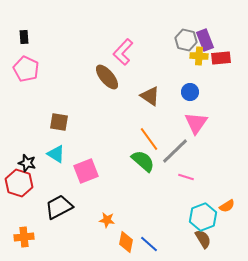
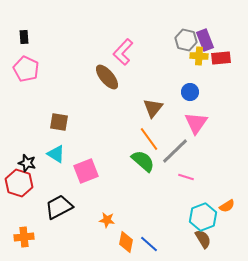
brown triangle: moved 3 px right, 12 px down; rotated 35 degrees clockwise
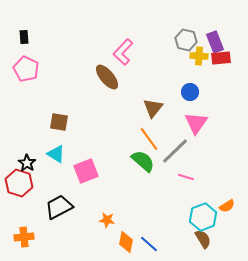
purple rectangle: moved 10 px right, 2 px down
black star: rotated 18 degrees clockwise
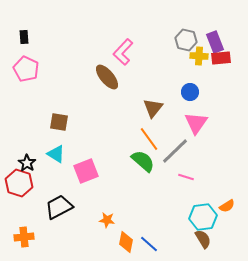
cyan hexagon: rotated 12 degrees clockwise
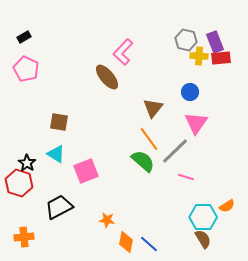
black rectangle: rotated 64 degrees clockwise
cyan hexagon: rotated 8 degrees clockwise
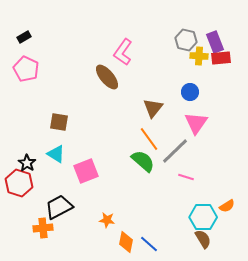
pink L-shape: rotated 8 degrees counterclockwise
orange cross: moved 19 px right, 9 px up
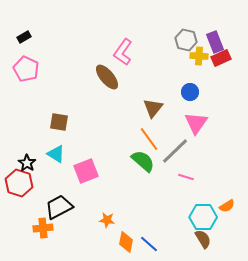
red rectangle: rotated 18 degrees counterclockwise
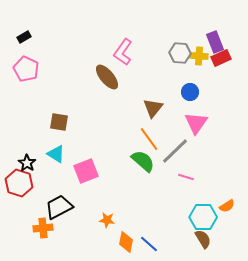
gray hexagon: moved 6 px left, 13 px down; rotated 10 degrees counterclockwise
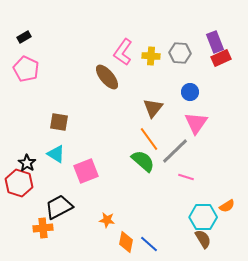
yellow cross: moved 48 px left
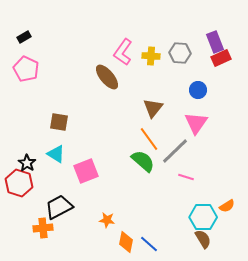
blue circle: moved 8 px right, 2 px up
